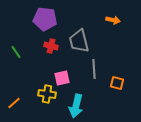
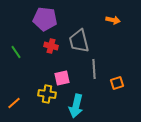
orange square: rotated 32 degrees counterclockwise
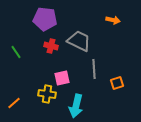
gray trapezoid: rotated 130 degrees clockwise
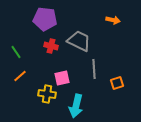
orange line: moved 6 px right, 27 px up
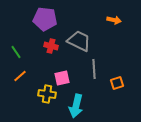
orange arrow: moved 1 px right
